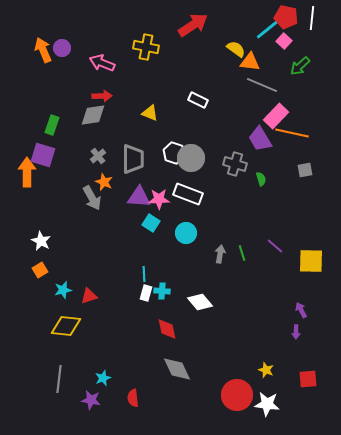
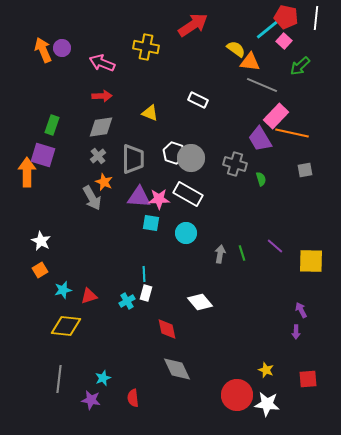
white line at (312, 18): moved 4 px right
gray diamond at (93, 115): moved 8 px right, 12 px down
white rectangle at (188, 194): rotated 8 degrees clockwise
cyan square at (151, 223): rotated 24 degrees counterclockwise
cyan cross at (162, 291): moved 35 px left, 10 px down; rotated 35 degrees counterclockwise
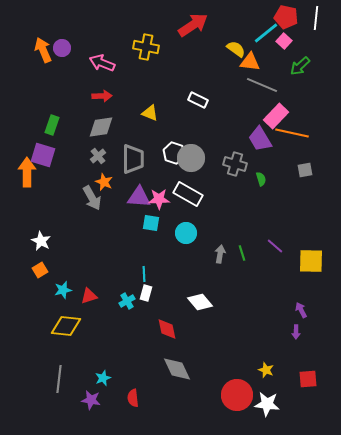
cyan line at (268, 29): moved 2 px left, 4 px down
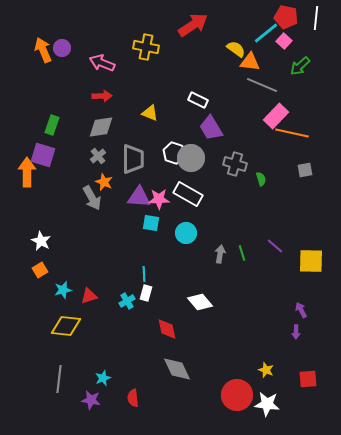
purple trapezoid at (260, 139): moved 49 px left, 11 px up
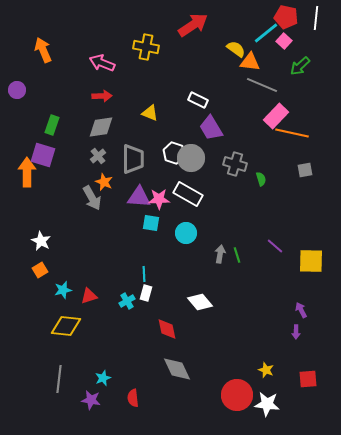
purple circle at (62, 48): moved 45 px left, 42 px down
green line at (242, 253): moved 5 px left, 2 px down
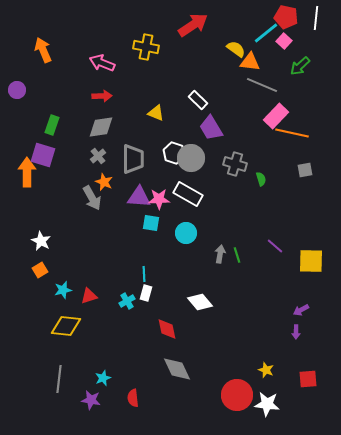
white rectangle at (198, 100): rotated 18 degrees clockwise
yellow triangle at (150, 113): moved 6 px right
purple arrow at (301, 310): rotated 91 degrees counterclockwise
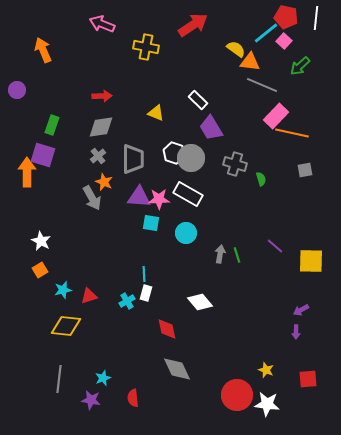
pink arrow at (102, 63): moved 39 px up
